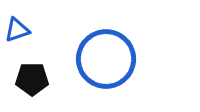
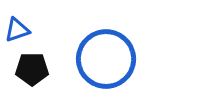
black pentagon: moved 10 px up
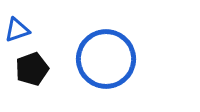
black pentagon: rotated 20 degrees counterclockwise
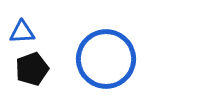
blue triangle: moved 5 px right, 2 px down; rotated 16 degrees clockwise
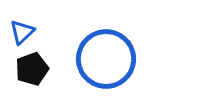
blue triangle: rotated 40 degrees counterclockwise
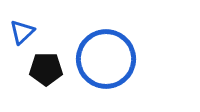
black pentagon: moved 14 px right; rotated 20 degrees clockwise
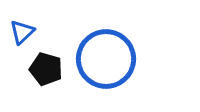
black pentagon: rotated 16 degrees clockwise
